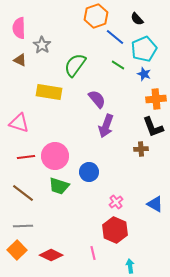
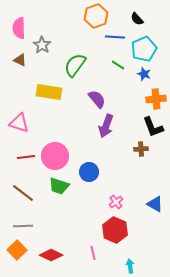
blue line: rotated 36 degrees counterclockwise
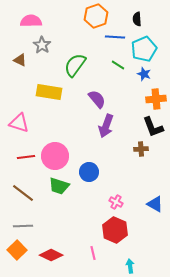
black semicircle: rotated 40 degrees clockwise
pink semicircle: moved 12 px right, 7 px up; rotated 90 degrees clockwise
pink cross: rotated 24 degrees counterclockwise
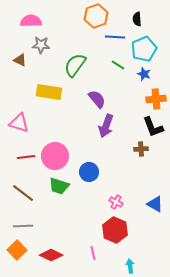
gray star: moved 1 px left; rotated 30 degrees counterclockwise
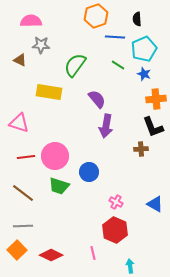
purple arrow: rotated 10 degrees counterclockwise
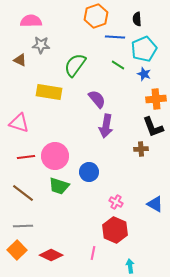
pink line: rotated 24 degrees clockwise
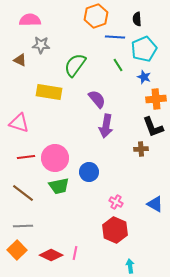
pink semicircle: moved 1 px left, 1 px up
green line: rotated 24 degrees clockwise
blue star: moved 3 px down
pink circle: moved 2 px down
green trapezoid: rotated 30 degrees counterclockwise
pink line: moved 18 px left
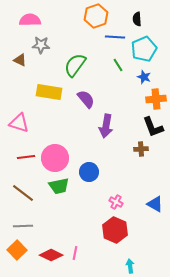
purple semicircle: moved 11 px left
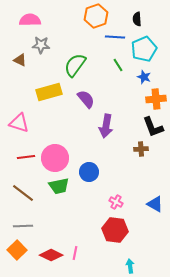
yellow rectangle: rotated 25 degrees counterclockwise
red hexagon: rotated 15 degrees counterclockwise
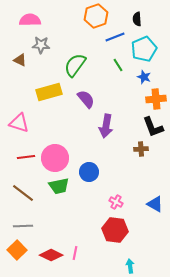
blue line: rotated 24 degrees counterclockwise
